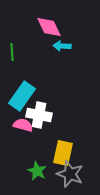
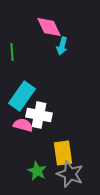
cyan arrow: rotated 78 degrees counterclockwise
yellow rectangle: rotated 20 degrees counterclockwise
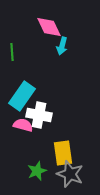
green star: rotated 24 degrees clockwise
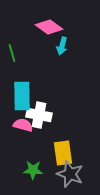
pink diamond: rotated 28 degrees counterclockwise
green line: moved 1 px down; rotated 12 degrees counterclockwise
cyan rectangle: rotated 36 degrees counterclockwise
green star: moved 4 px left, 1 px up; rotated 24 degrees clockwise
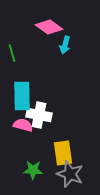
cyan arrow: moved 3 px right, 1 px up
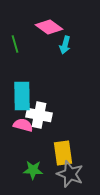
green line: moved 3 px right, 9 px up
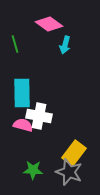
pink diamond: moved 3 px up
cyan rectangle: moved 3 px up
white cross: moved 1 px down
yellow rectangle: moved 11 px right; rotated 45 degrees clockwise
gray star: moved 1 px left, 2 px up
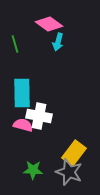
cyan arrow: moved 7 px left, 3 px up
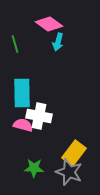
green star: moved 1 px right, 2 px up
